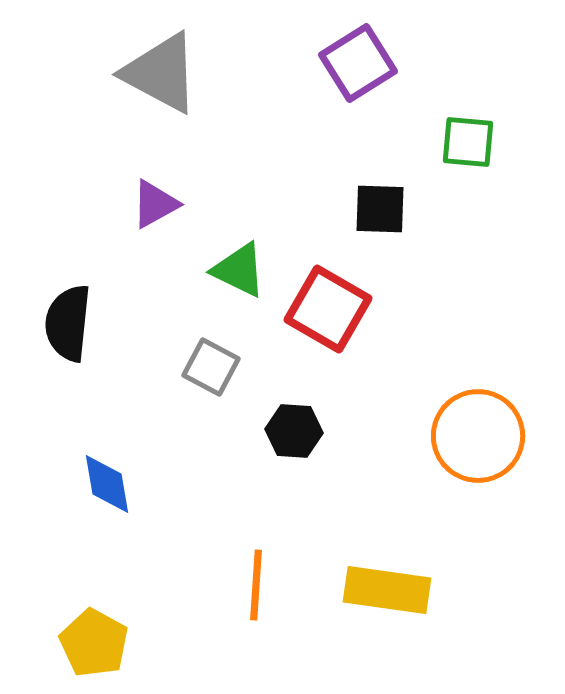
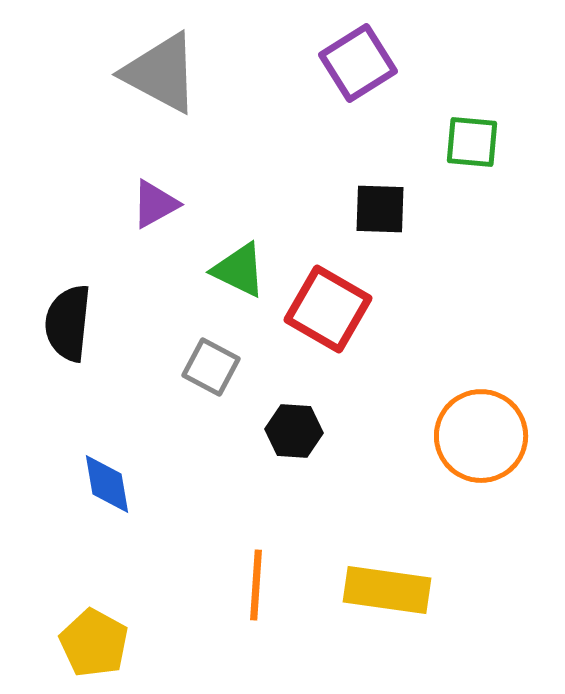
green square: moved 4 px right
orange circle: moved 3 px right
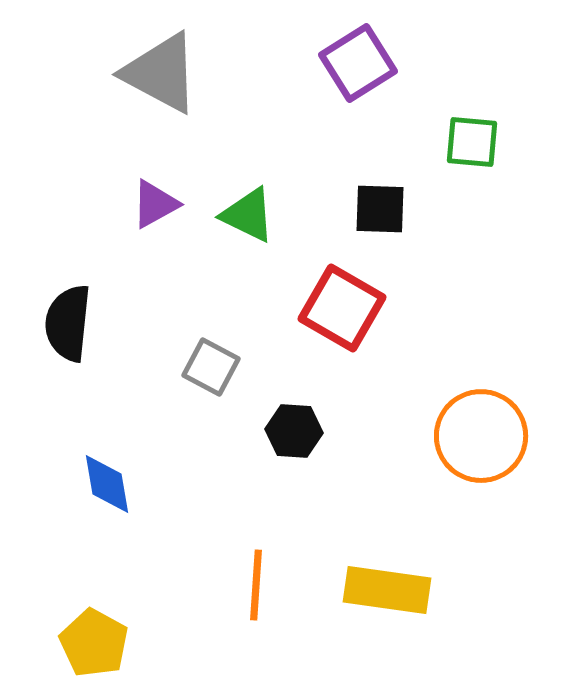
green triangle: moved 9 px right, 55 px up
red square: moved 14 px right, 1 px up
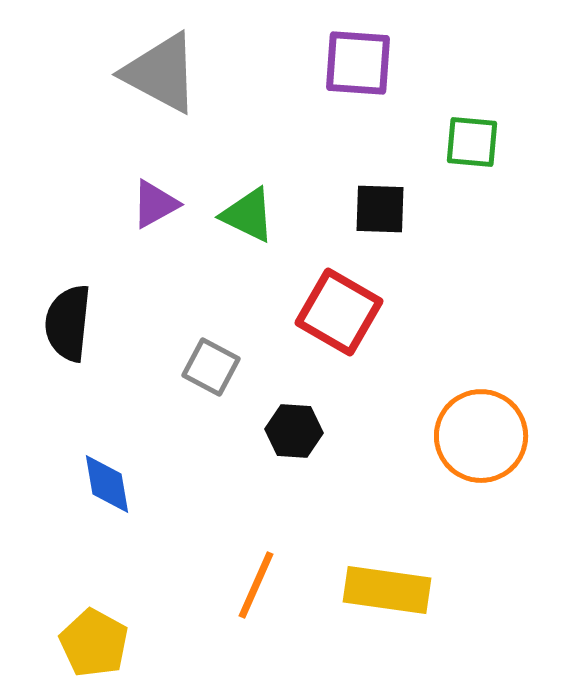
purple square: rotated 36 degrees clockwise
red square: moved 3 px left, 4 px down
orange line: rotated 20 degrees clockwise
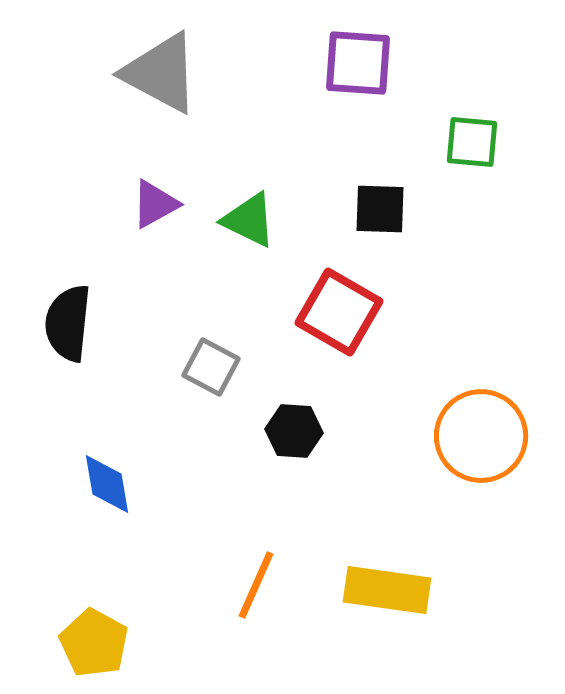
green triangle: moved 1 px right, 5 px down
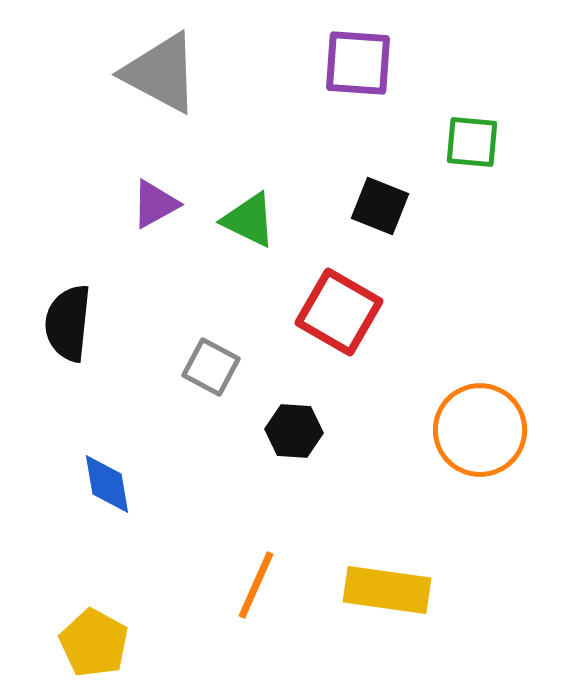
black square: moved 3 px up; rotated 20 degrees clockwise
orange circle: moved 1 px left, 6 px up
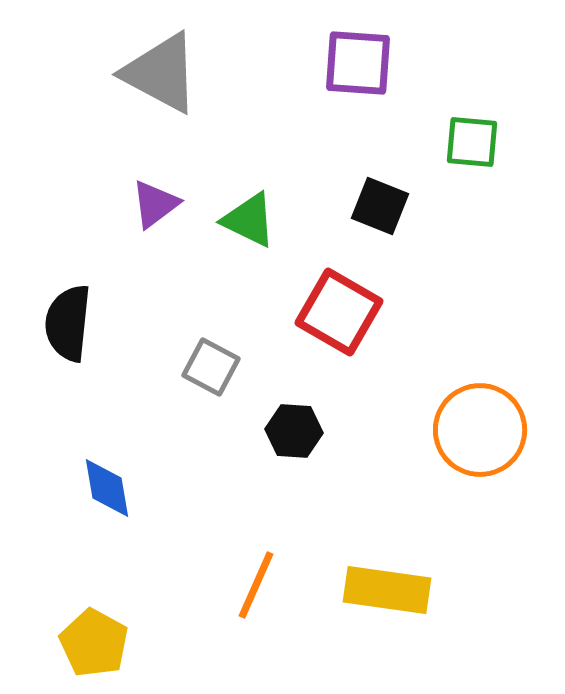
purple triangle: rotated 8 degrees counterclockwise
blue diamond: moved 4 px down
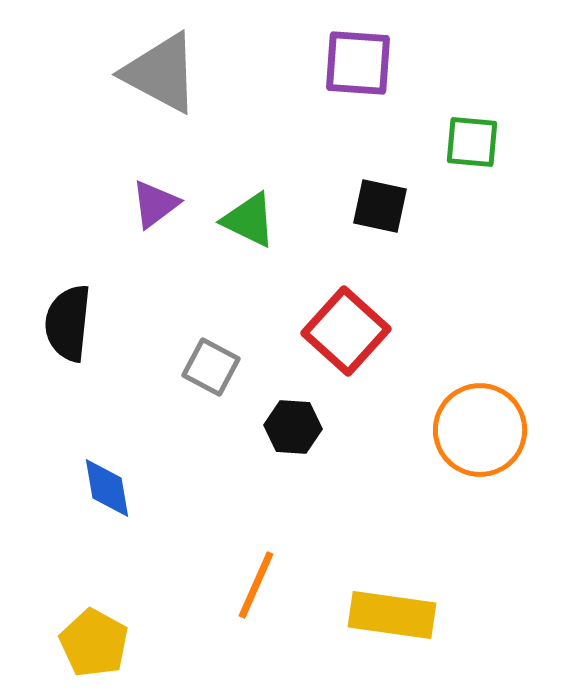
black square: rotated 10 degrees counterclockwise
red square: moved 7 px right, 19 px down; rotated 12 degrees clockwise
black hexagon: moved 1 px left, 4 px up
yellow rectangle: moved 5 px right, 25 px down
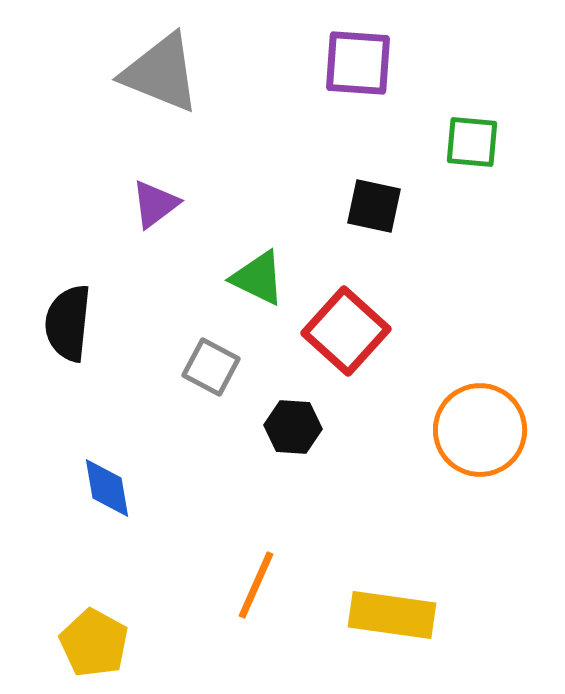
gray triangle: rotated 6 degrees counterclockwise
black square: moved 6 px left
green triangle: moved 9 px right, 58 px down
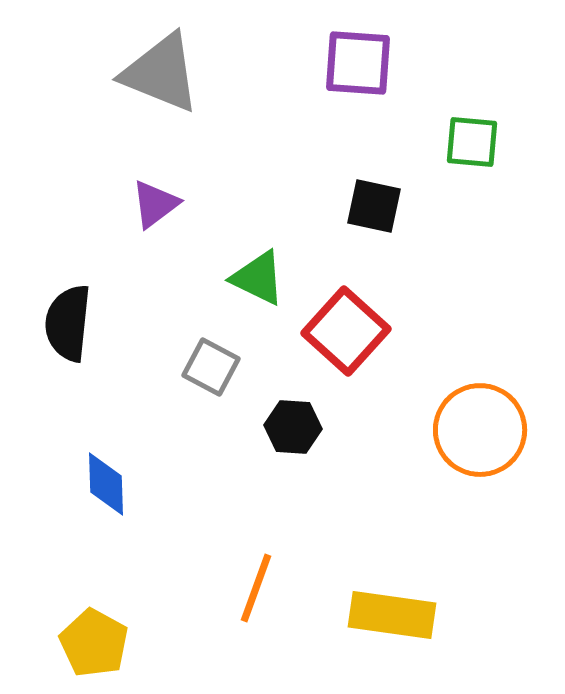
blue diamond: moved 1 px left, 4 px up; rotated 8 degrees clockwise
orange line: moved 3 px down; rotated 4 degrees counterclockwise
